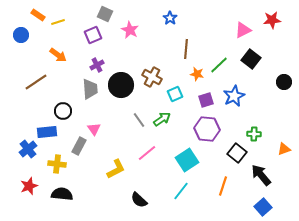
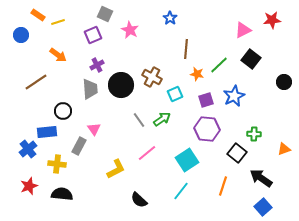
black arrow at (261, 175): moved 3 px down; rotated 15 degrees counterclockwise
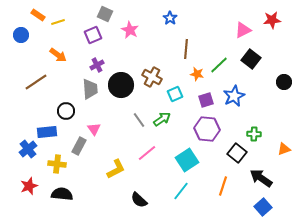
black circle at (63, 111): moved 3 px right
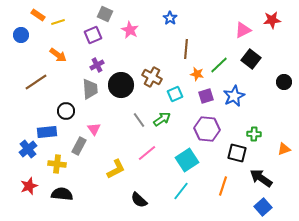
purple square at (206, 100): moved 4 px up
black square at (237, 153): rotated 24 degrees counterclockwise
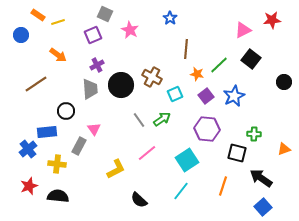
brown line at (36, 82): moved 2 px down
purple square at (206, 96): rotated 21 degrees counterclockwise
black semicircle at (62, 194): moved 4 px left, 2 px down
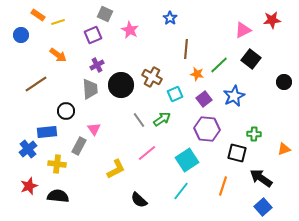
purple square at (206, 96): moved 2 px left, 3 px down
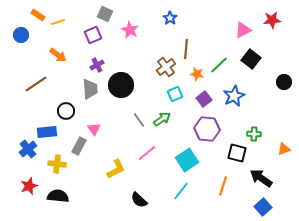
brown cross at (152, 77): moved 14 px right, 10 px up; rotated 24 degrees clockwise
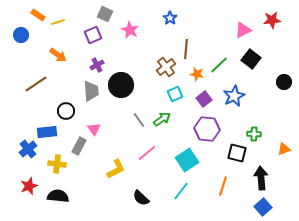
gray trapezoid at (90, 89): moved 1 px right, 2 px down
black arrow at (261, 178): rotated 50 degrees clockwise
black semicircle at (139, 200): moved 2 px right, 2 px up
